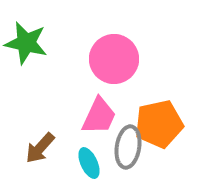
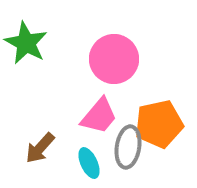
green star: rotated 15 degrees clockwise
pink trapezoid: rotated 15 degrees clockwise
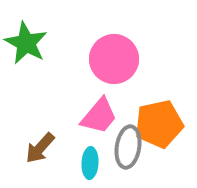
cyan ellipse: moved 1 px right; rotated 28 degrees clockwise
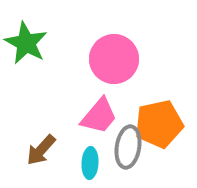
brown arrow: moved 1 px right, 2 px down
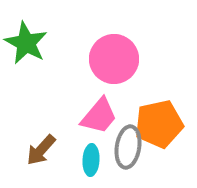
cyan ellipse: moved 1 px right, 3 px up
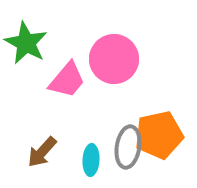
pink trapezoid: moved 32 px left, 36 px up
orange pentagon: moved 11 px down
brown arrow: moved 1 px right, 2 px down
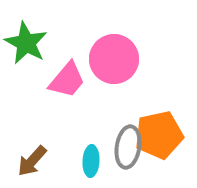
brown arrow: moved 10 px left, 9 px down
cyan ellipse: moved 1 px down
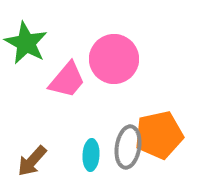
cyan ellipse: moved 6 px up
